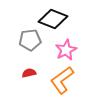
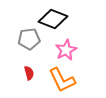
gray pentagon: moved 1 px left, 1 px up
red semicircle: rotated 88 degrees clockwise
orange L-shape: rotated 80 degrees counterclockwise
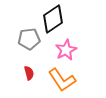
black diamond: rotated 56 degrees counterclockwise
orange L-shape: rotated 8 degrees counterclockwise
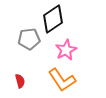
red semicircle: moved 9 px left, 8 px down
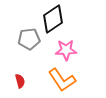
pink star: rotated 25 degrees clockwise
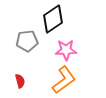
gray pentagon: moved 2 px left, 2 px down
orange L-shape: moved 2 px right; rotated 92 degrees counterclockwise
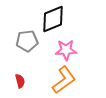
black diamond: rotated 12 degrees clockwise
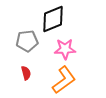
pink star: moved 1 px left, 1 px up
red semicircle: moved 6 px right, 8 px up
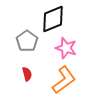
gray pentagon: rotated 30 degrees counterclockwise
pink star: moved 1 px right, 1 px up; rotated 20 degrees clockwise
red semicircle: moved 1 px right, 1 px down
